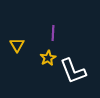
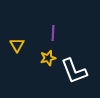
yellow star: rotated 14 degrees clockwise
white L-shape: moved 1 px right
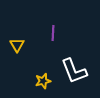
yellow star: moved 5 px left, 23 px down
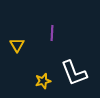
purple line: moved 1 px left
white L-shape: moved 2 px down
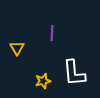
yellow triangle: moved 3 px down
white L-shape: rotated 16 degrees clockwise
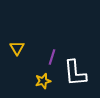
purple line: moved 24 px down; rotated 14 degrees clockwise
white L-shape: moved 1 px right
